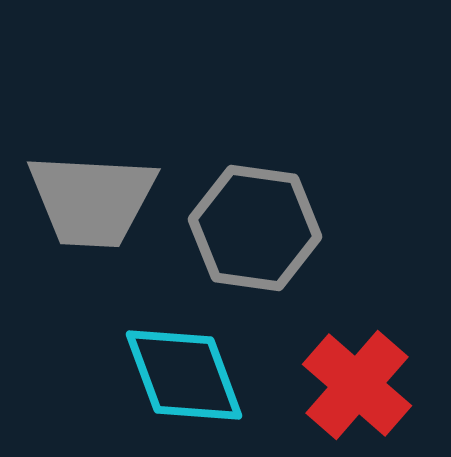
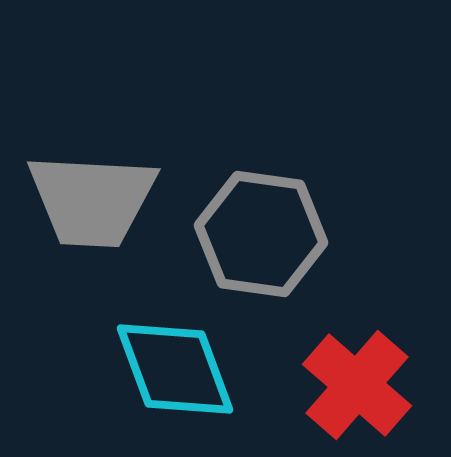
gray hexagon: moved 6 px right, 6 px down
cyan diamond: moved 9 px left, 6 px up
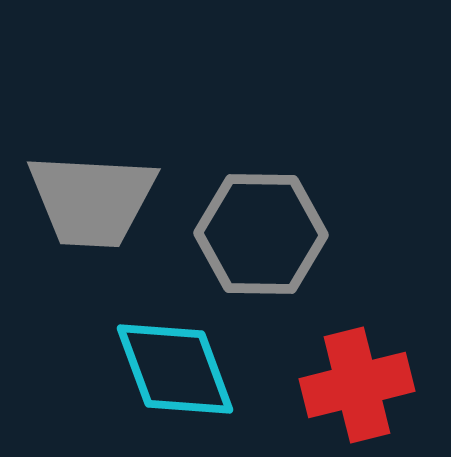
gray hexagon: rotated 7 degrees counterclockwise
red cross: rotated 35 degrees clockwise
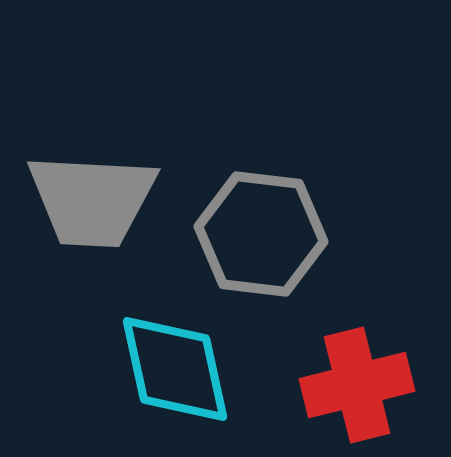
gray hexagon: rotated 6 degrees clockwise
cyan diamond: rotated 8 degrees clockwise
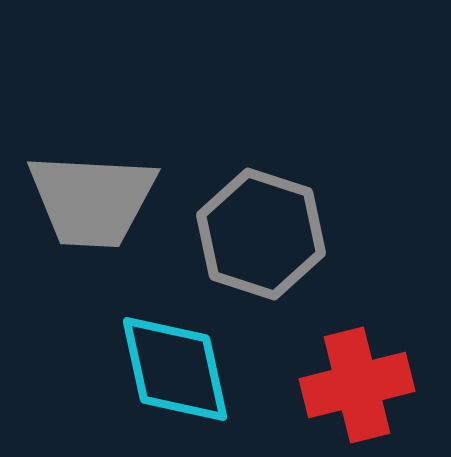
gray hexagon: rotated 11 degrees clockwise
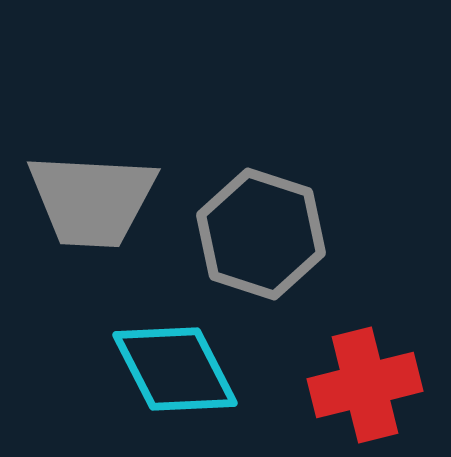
cyan diamond: rotated 15 degrees counterclockwise
red cross: moved 8 px right
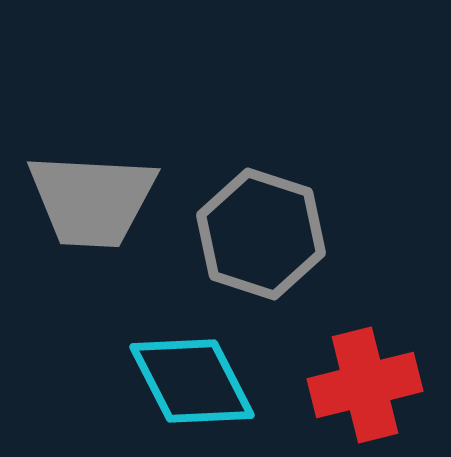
cyan diamond: moved 17 px right, 12 px down
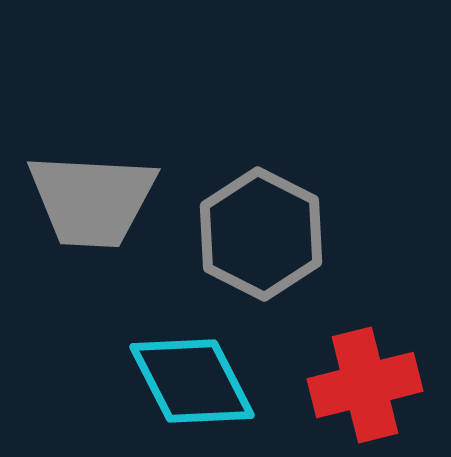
gray hexagon: rotated 9 degrees clockwise
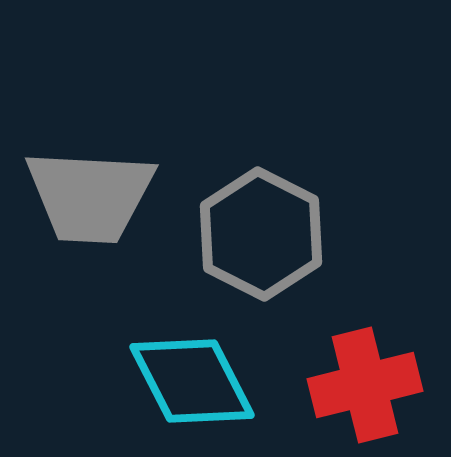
gray trapezoid: moved 2 px left, 4 px up
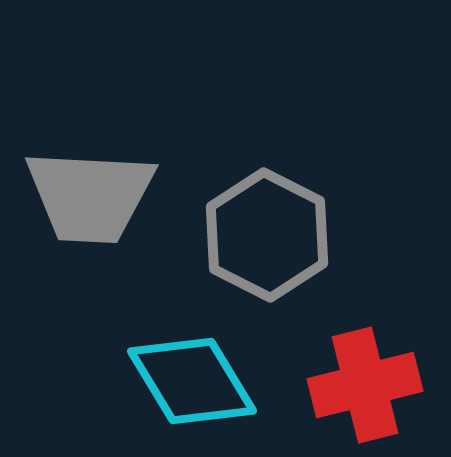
gray hexagon: moved 6 px right, 1 px down
cyan diamond: rotated 4 degrees counterclockwise
